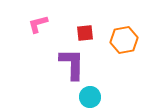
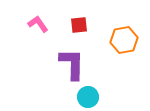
pink L-shape: rotated 70 degrees clockwise
red square: moved 6 px left, 8 px up
cyan circle: moved 2 px left
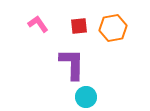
red square: moved 1 px down
orange hexagon: moved 11 px left, 12 px up
cyan circle: moved 2 px left
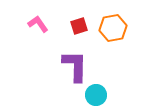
red square: rotated 12 degrees counterclockwise
purple L-shape: moved 3 px right, 2 px down
cyan circle: moved 10 px right, 2 px up
